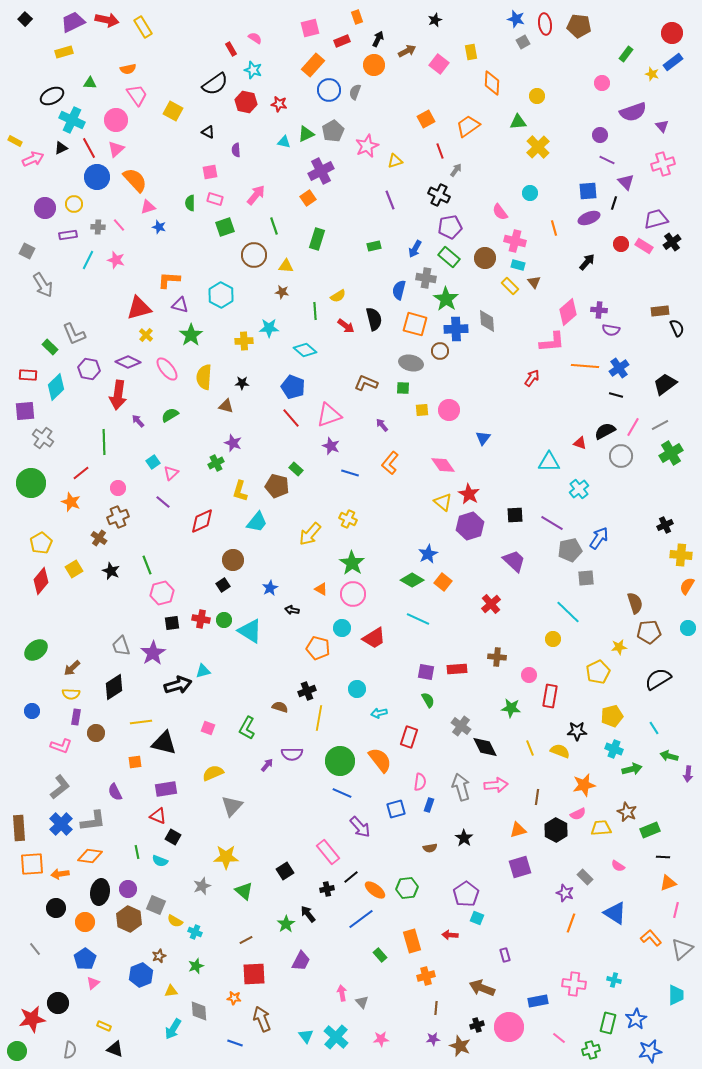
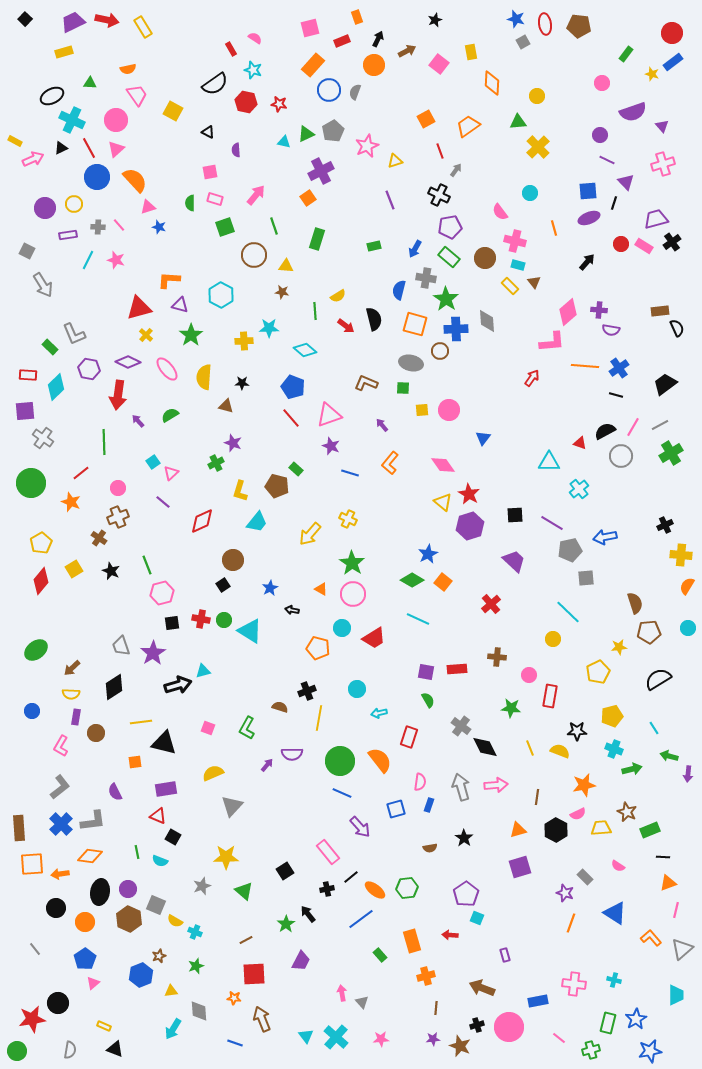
blue arrow at (599, 538): moved 6 px right, 1 px up; rotated 135 degrees counterclockwise
pink L-shape at (61, 746): rotated 100 degrees clockwise
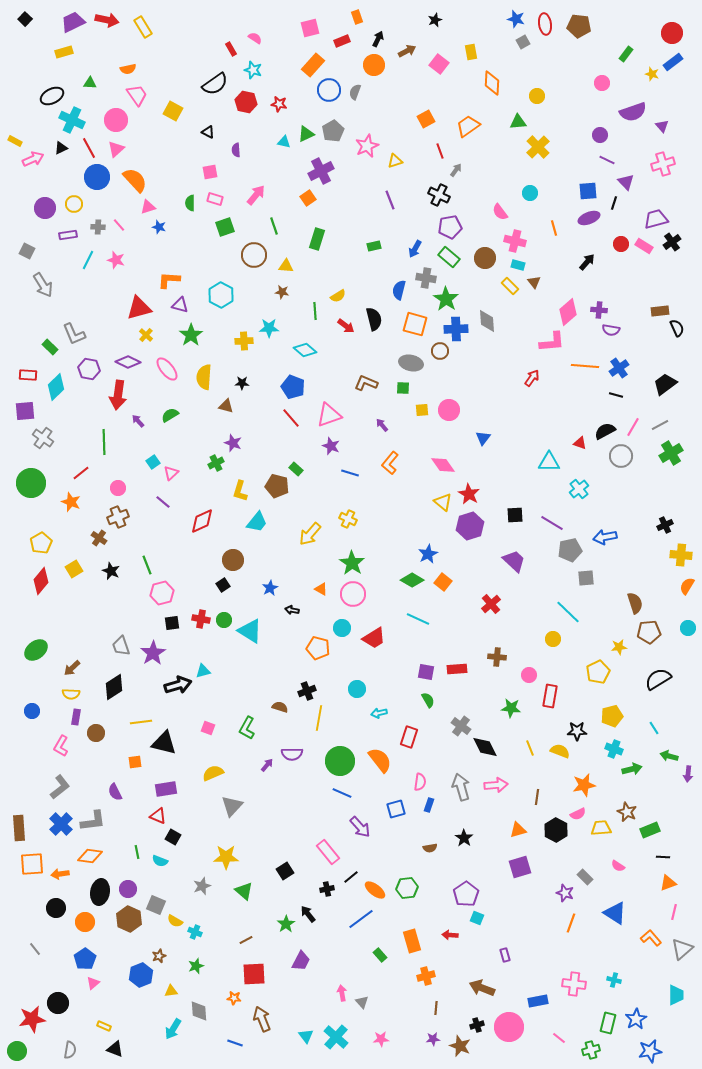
pink line at (676, 910): moved 2 px left, 2 px down
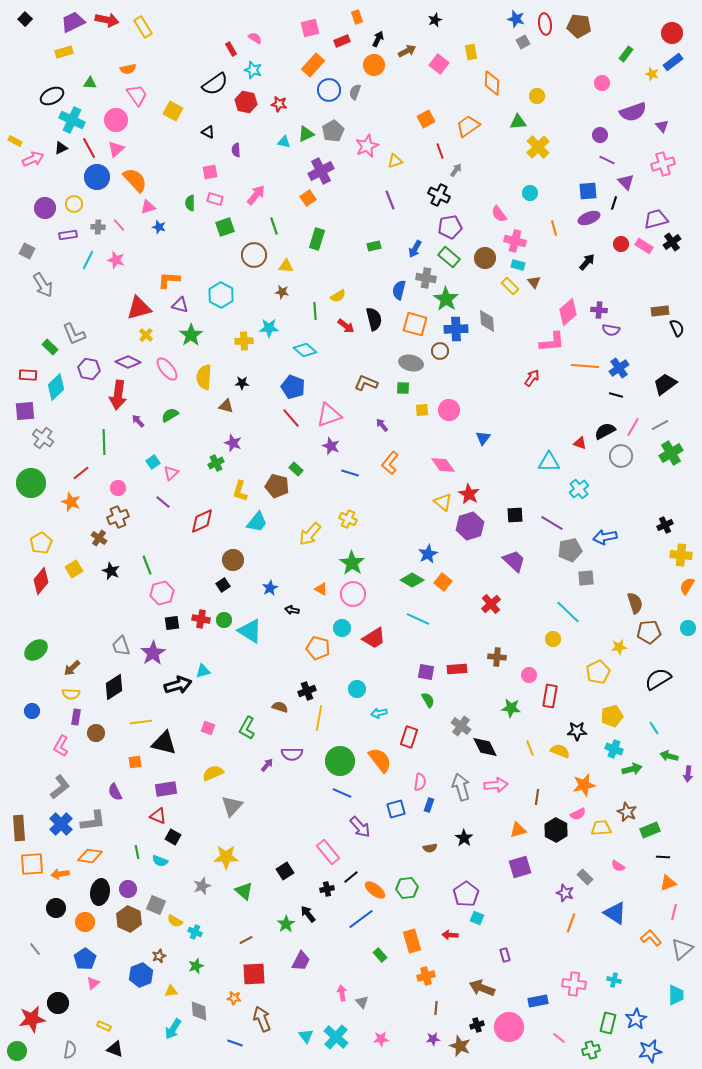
pink semicircle at (500, 212): moved 1 px left, 2 px down
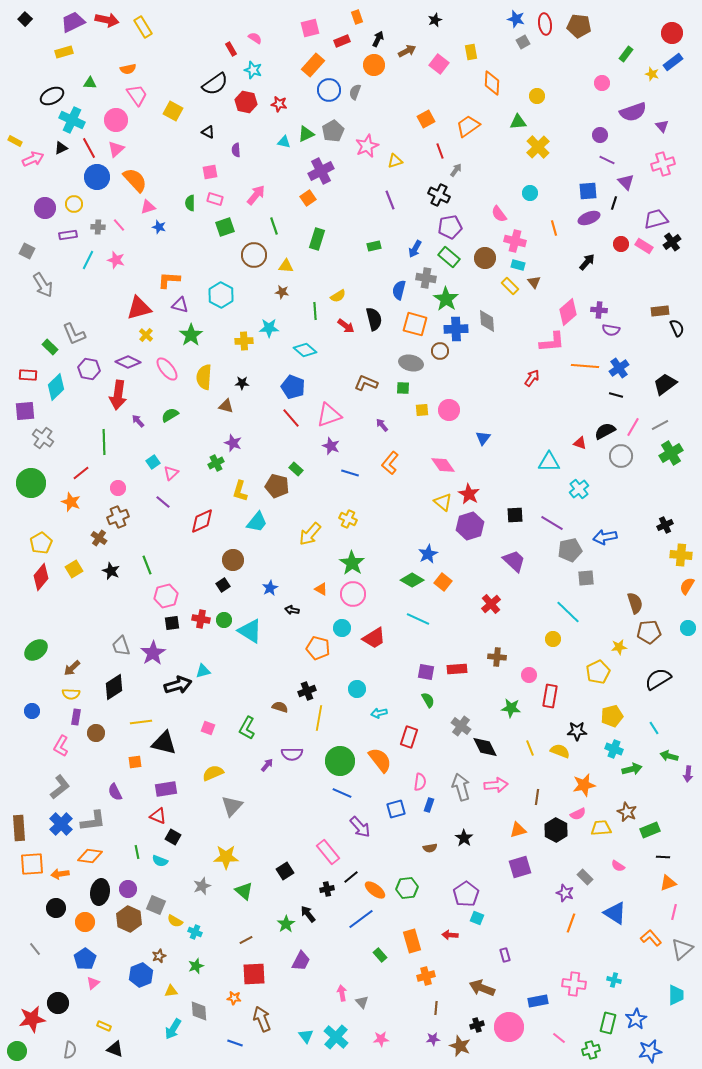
red diamond at (41, 581): moved 4 px up
pink hexagon at (162, 593): moved 4 px right, 3 px down
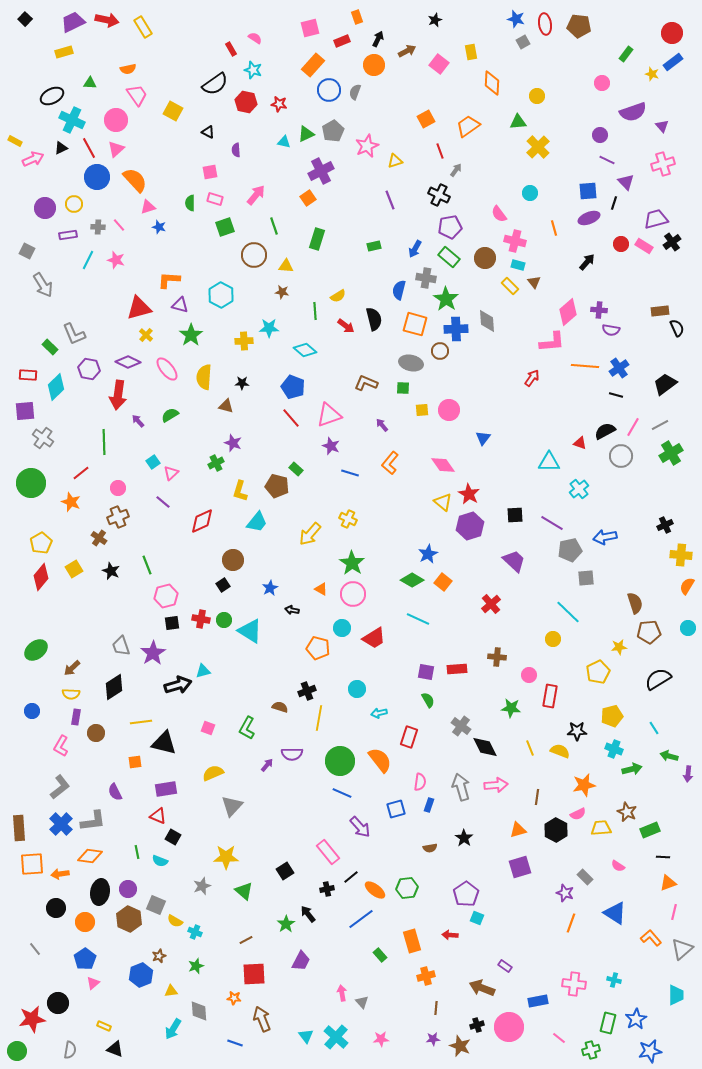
purple rectangle at (505, 955): moved 11 px down; rotated 40 degrees counterclockwise
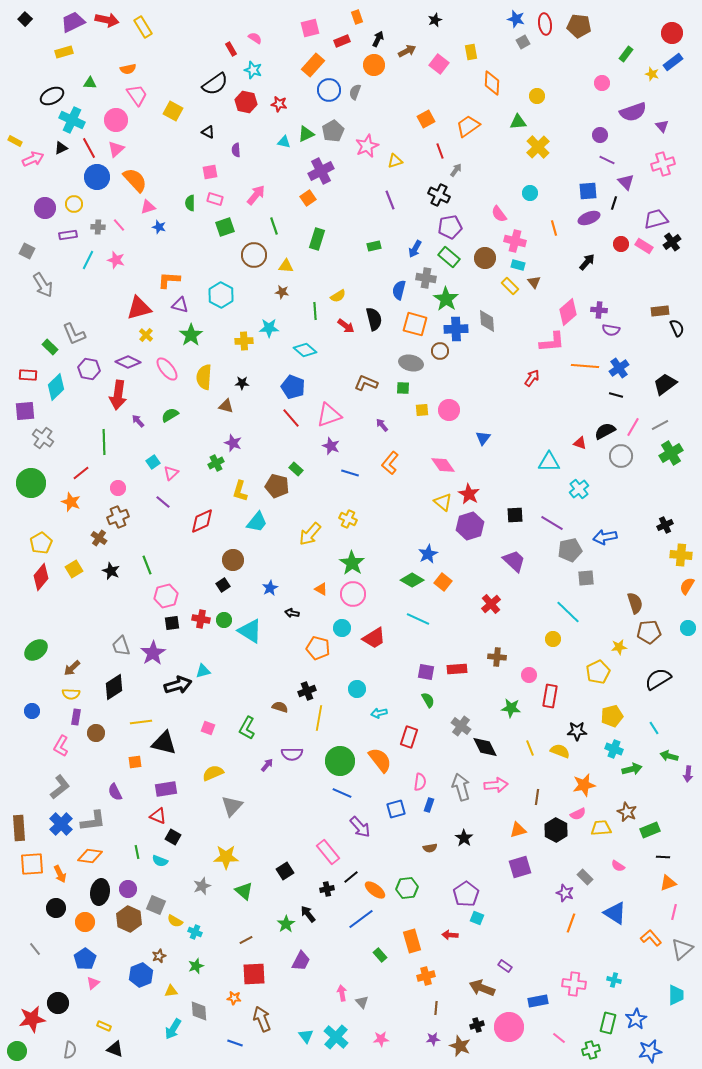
black arrow at (292, 610): moved 3 px down
orange arrow at (60, 874): rotated 108 degrees counterclockwise
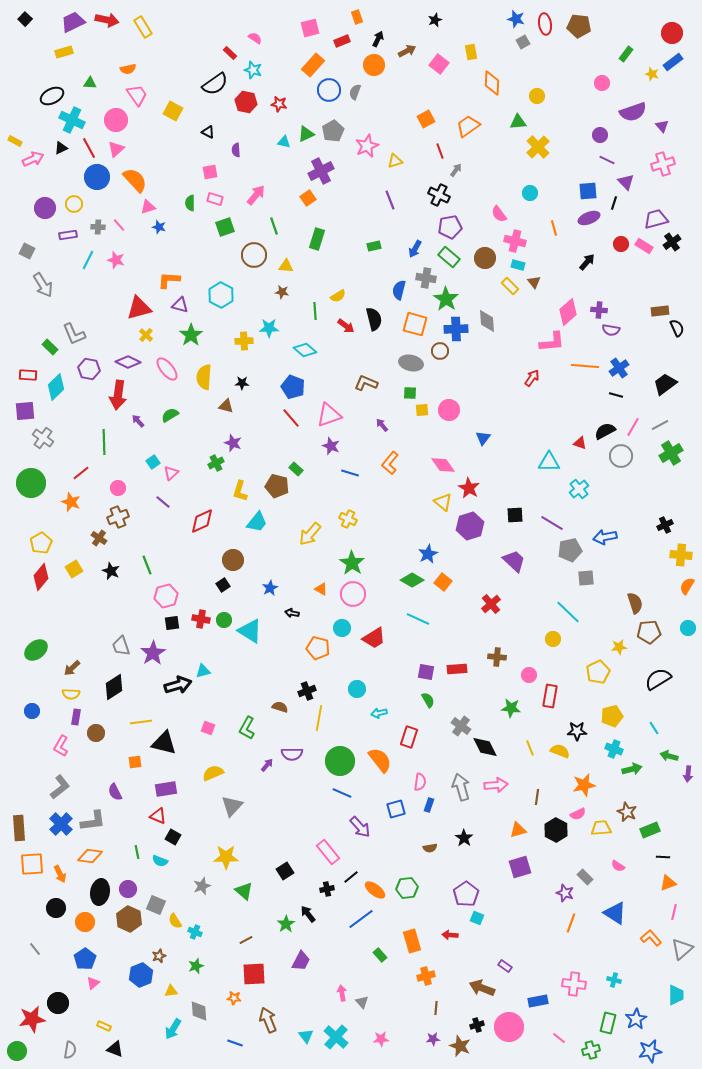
red rectangle at (231, 49): moved 1 px left, 4 px down; rotated 16 degrees counterclockwise
green square at (403, 388): moved 7 px right, 5 px down
red star at (469, 494): moved 6 px up
yellow semicircle at (175, 921): rotated 28 degrees clockwise
brown arrow at (262, 1019): moved 6 px right, 1 px down
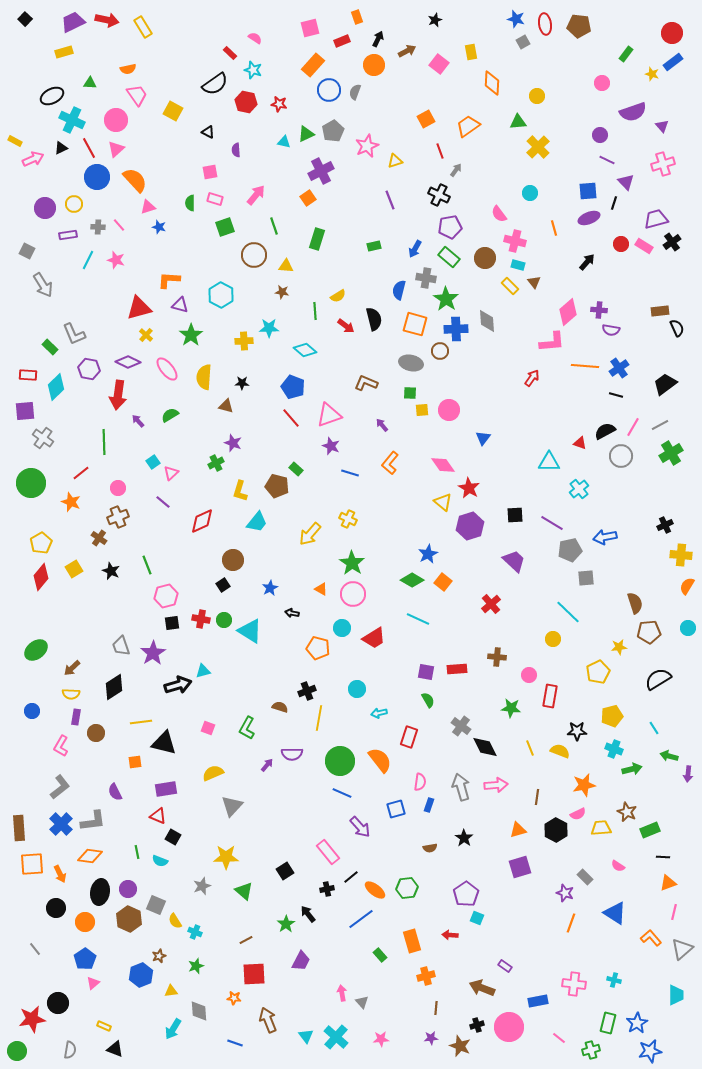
blue star at (636, 1019): moved 1 px right, 4 px down
purple star at (433, 1039): moved 2 px left, 1 px up
